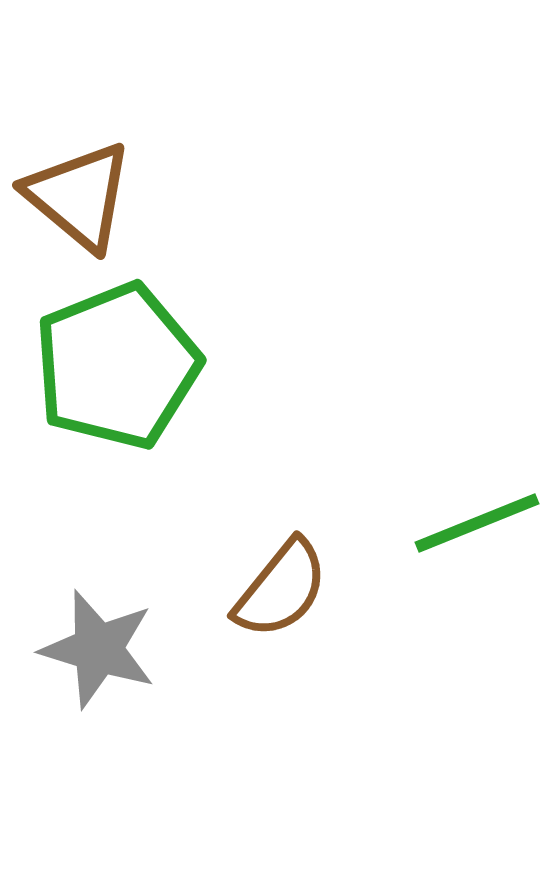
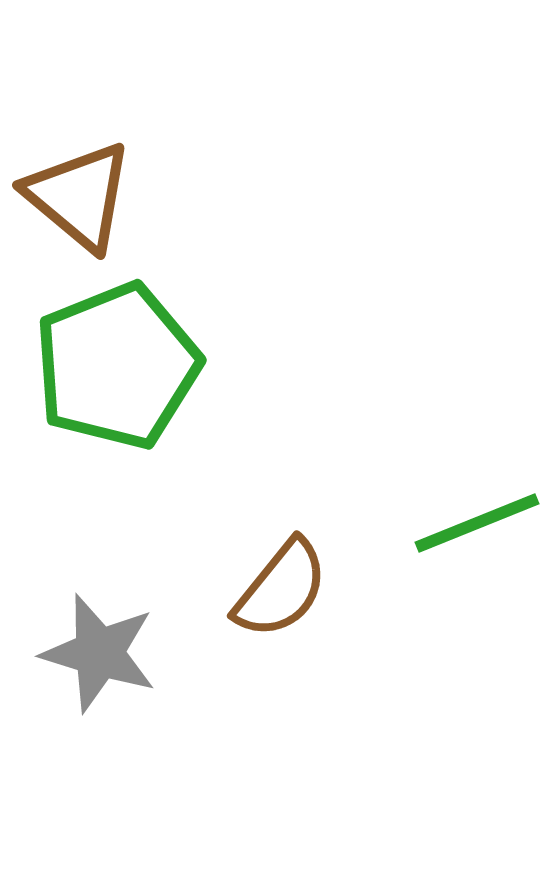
gray star: moved 1 px right, 4 px down
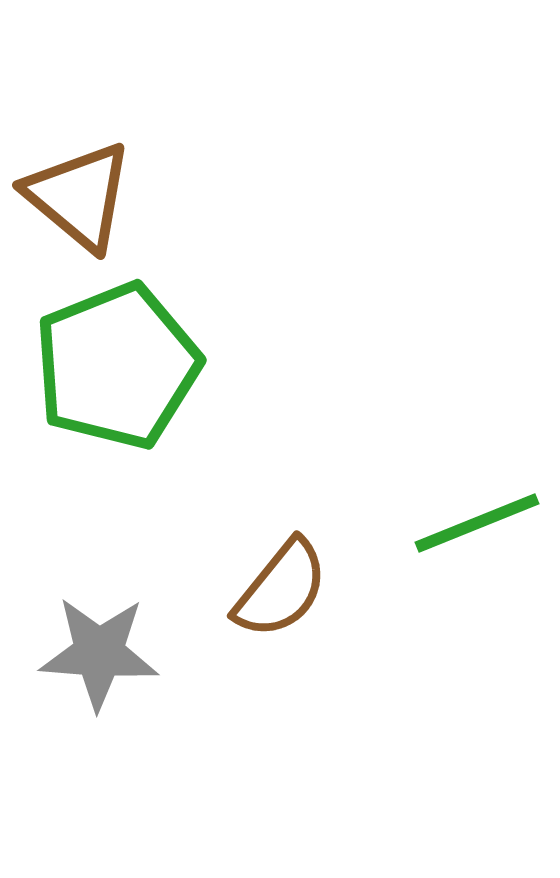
gray star: rotated 13 degrees counterclockwise
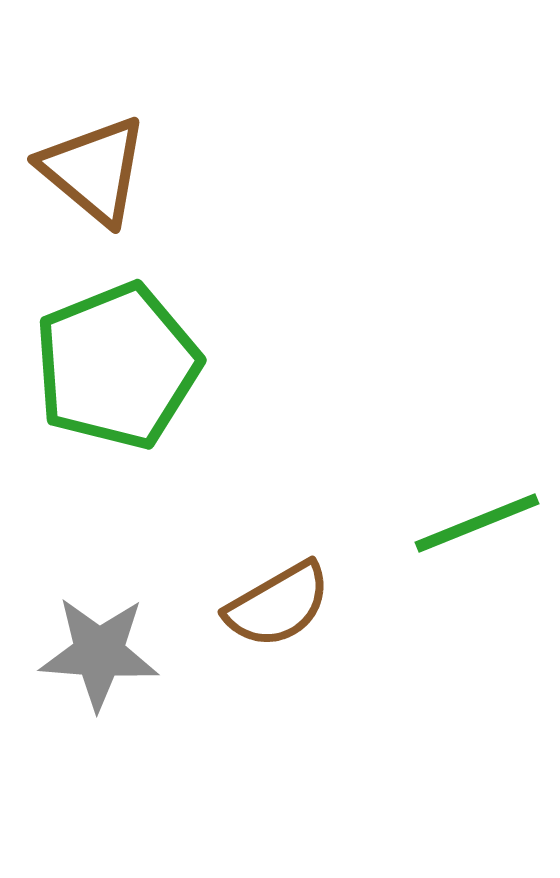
brown triangle: moved 15 px right, 26 px up
brown semicircle: moved 3 px left, 16 px down; rotated 21 degrees clockwise
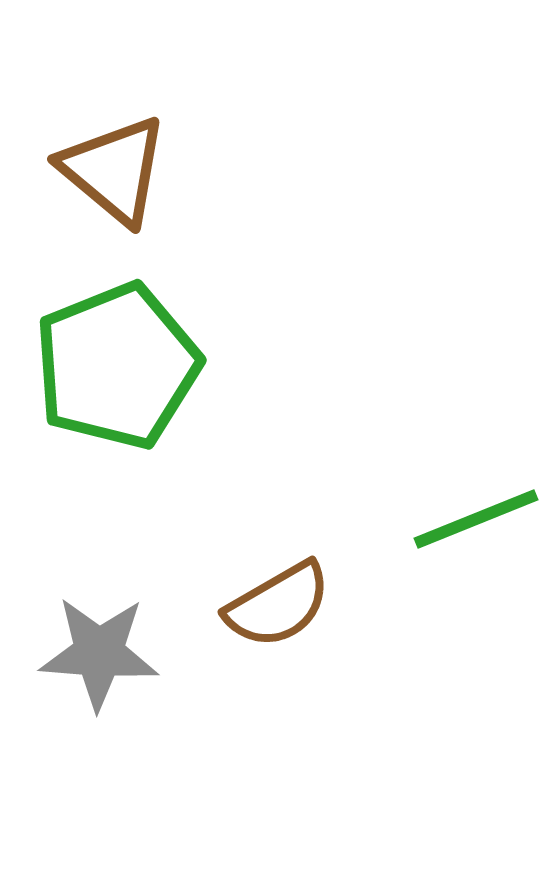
brown triangle: moved 20 px right
green line: moved 1 px left, 4 px up
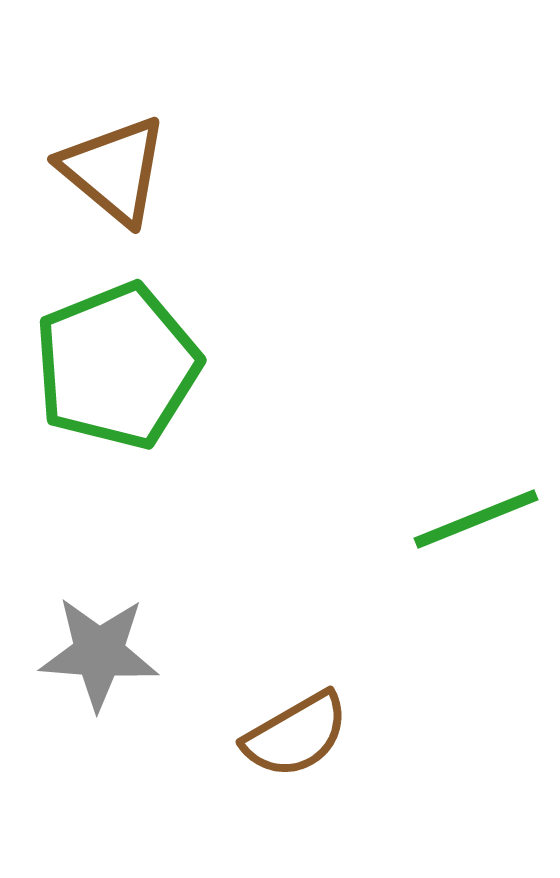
brown semicircle: moved 18 px right, 130 px down
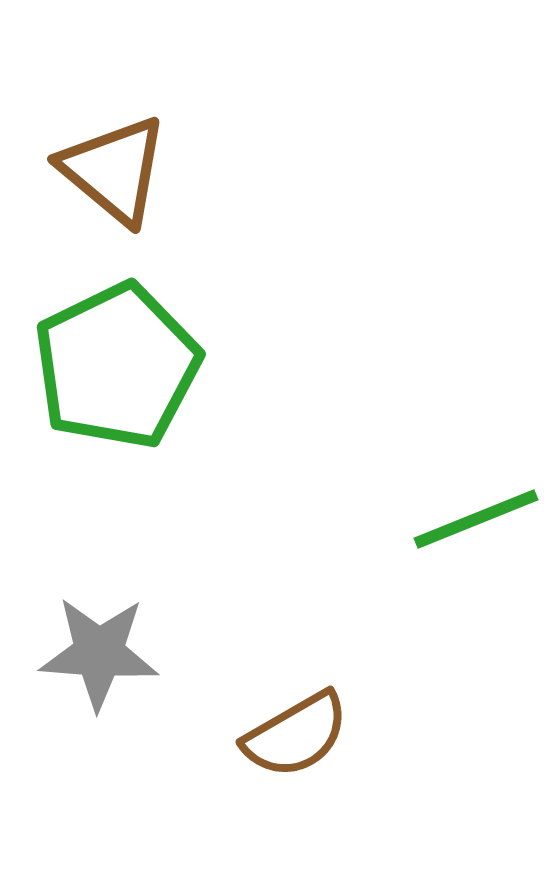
green pentagon: rotated 4 degrees counterclockwise
